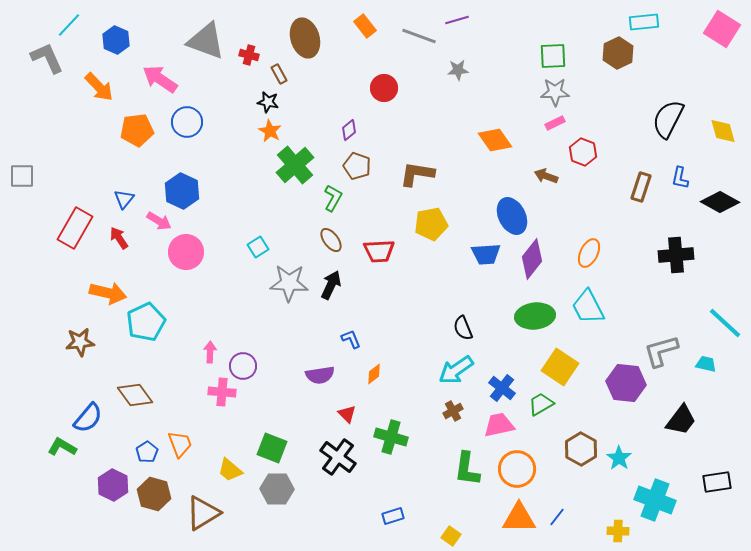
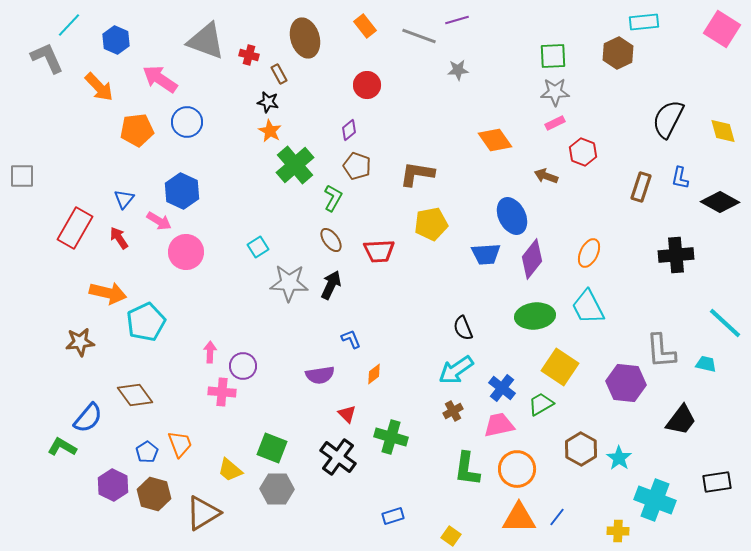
red circle at (384, 88): moved 17 px left, 3 px up
gray L-shape at (661, 351): rotated 78 degrees counterclockwise
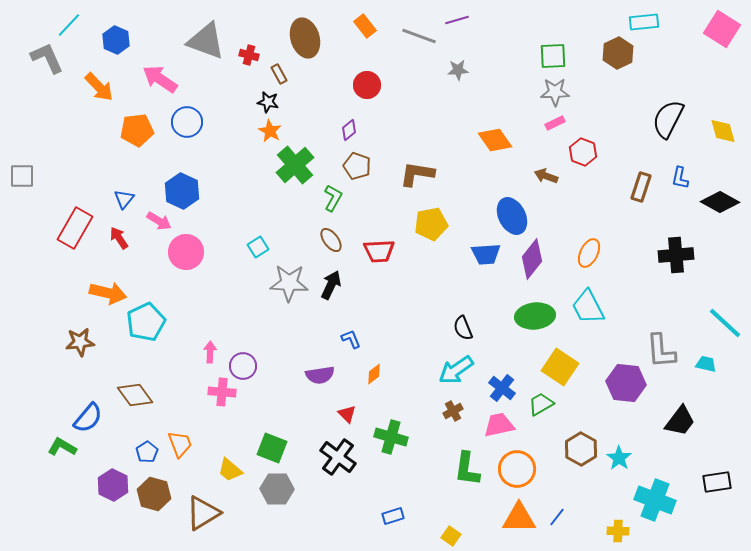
black trapezoid at (681, 420): moved 1 px left, 1 px down
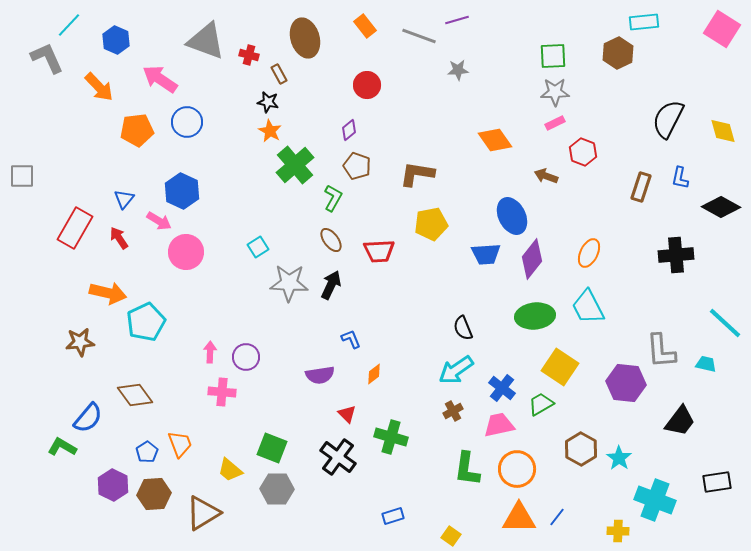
black diamond at (720, 202): moved 1 px right, 5 px down
purple circle at (243, 366): moved 3 px right, 9 px up
brown hexagon at (154, 494): rotated 20 degrees counterclockwise
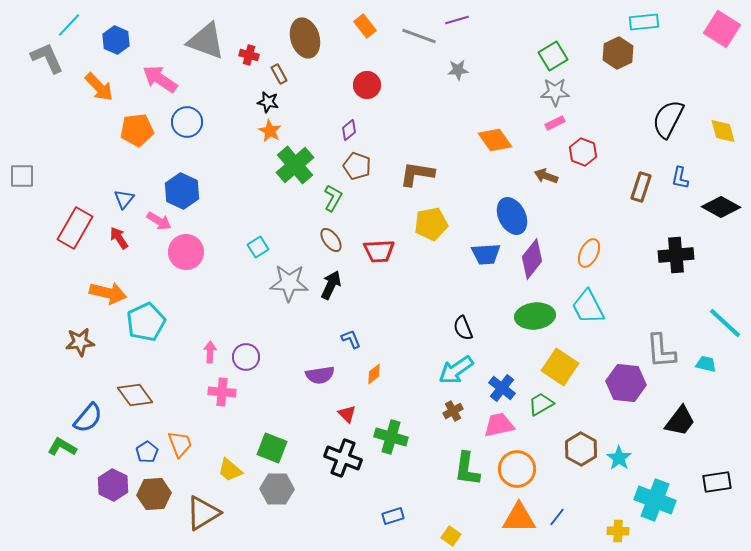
green square at (553, 56): rotated 28 degrees counterclockwise
black cross at (338, 457): moved 5 px right, 1 px down; rotated 15 degrees counterclockwise
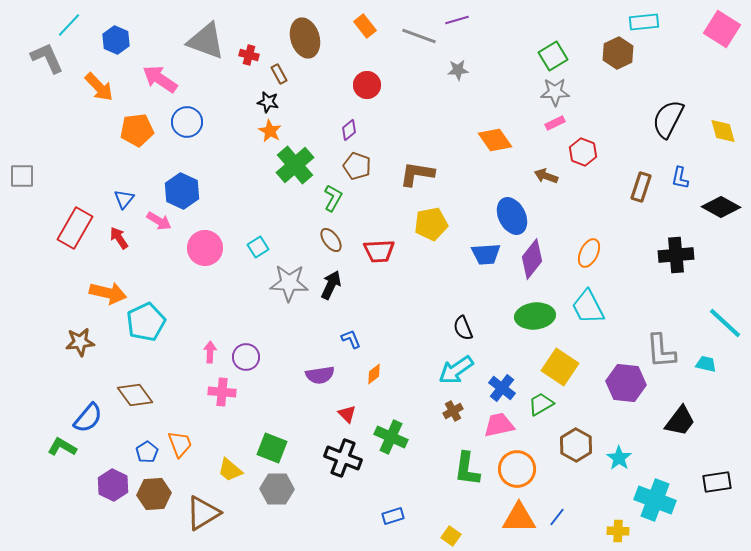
pink circle at (186, 252): moved 19 px right, 4 px up
green cross at (391, 437): rotated 8 degrees clockwise
brown hexagon at (581, 449): moved 5 px left, 4 px up
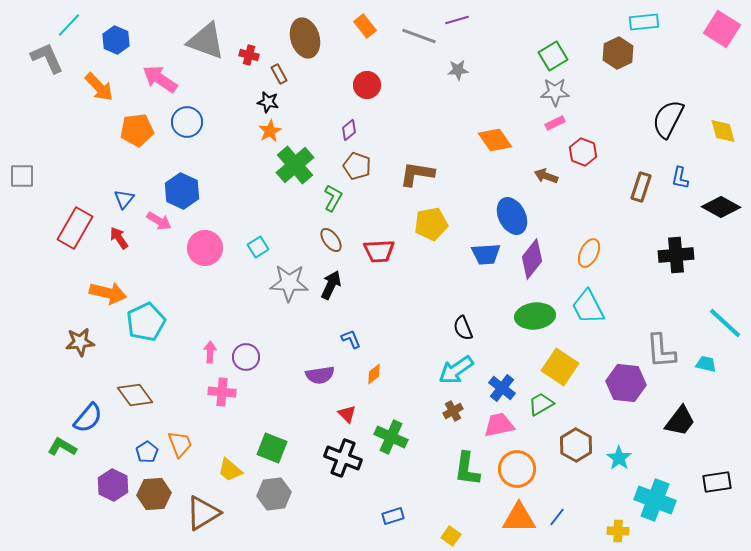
orange star at (270, 131): rotated 15 degrees clockwise
gray hexagon at (277, 489): moved 3 px left, 5 px down; rotated 8 degrees counterclockwise
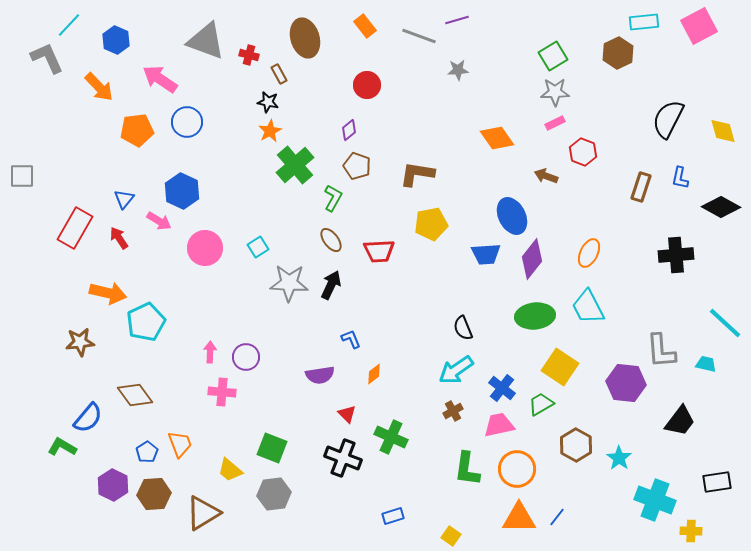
pink square at (722, 29): moved 23 px left, 3 px up; rotated 30 degrees clockwise
orange diamond at (495, 140): moved 2 px right, 2 px up
yellow cross at (618, 531): moved 73 px right
